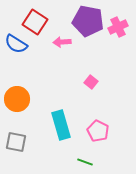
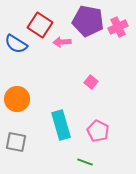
red square: moved 5 px right, 3 px down
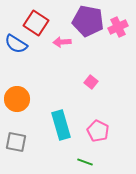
red square: moved 4 px left, 2 px up
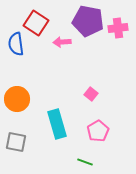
pink cross: moved 1 px down; rotated 18 degrees clockwise
blue semicircle: rotated 50 degrees clockwise
pink square: moved 12 px down
cyan rectangle: moved 4 px left, 1 px up
pink pentagon: rotated 15 degrees clockwise
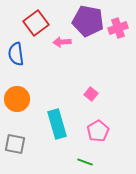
red square: rotated 20 degrees clockwise
pink cross: rotated 12 degrees counterclockwise
blue semicircle: moved 10 px down
gray square: moved 1 px left, 2 px down
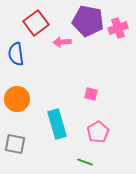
pink square: rotated 24 degrees counterclockwise
pink pentagon: moved 1 px down
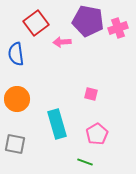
pink pentagon: moved 1 px left, 2 px down
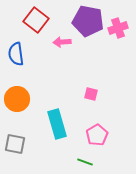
red square: moved 3 px up; rotated 15 degrees counterclockwise
pink pentagon: moved 1 px down
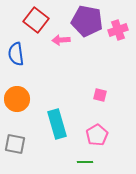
purple pentagon: moved 1 px left
pink cross: moved 2 px down
pink arrow: moved 1 px left, 2 px up
pink square: moved 9 px right, 1 px down
green line: rotated 21 degrees counterclockwise
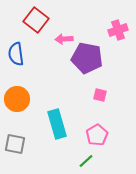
purple pentagon: moved 37 px down
pink arrow: moved 3 px right, 1 px up
green line: moved 1 px right, 1 px up; rotated 42 degrees counterclockwise
